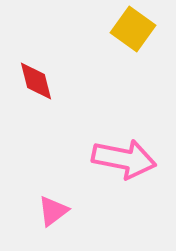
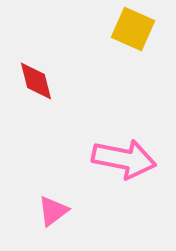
yellow square: rotated 12 degrees counterclockwise
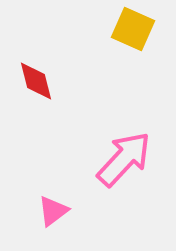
pink arrow: rotated 58 degrees counterclockwise
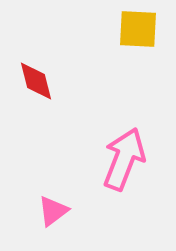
yellow square: moved 5 px right; rotated 21 degrees counterclockwise
pink arrow: rotated 22 degrees counterclockwise
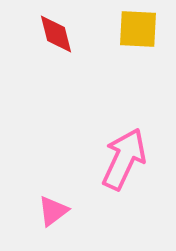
red diamond: moved 20 px right, 47 px up
pink arrow: rotated 4 degrees clockwise
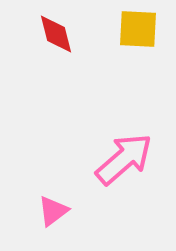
pink arrow: rotated 24 degrees clockwise
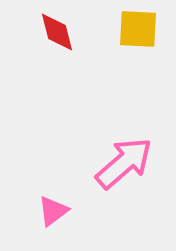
red diamond: moved 1 px right, 2 px up
pink arrow: moved 4 px down
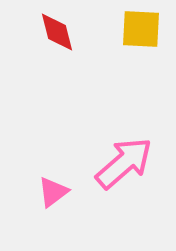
yellow square: moved 3 px right
pink triangle: moved 19 px up
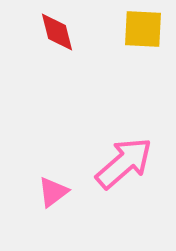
yellow square: moved 2 px right
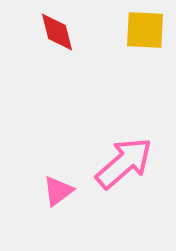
yellow square: moved 2 px right, 1 px down
pink triangle: moved 5 px right, 1 px up
